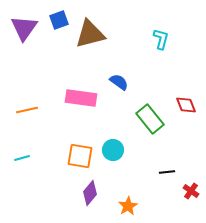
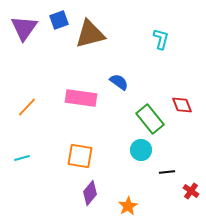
red diamond: moved 4 px left
orange line: moved 3 px up; rotated 35 degrees counterclockwise
cyan circle: moved 28 px right
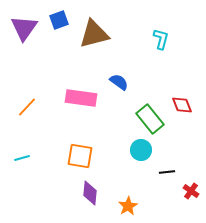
brown triangle: moved 4 px right
purple diamond: rotated 35 degrees counterclockwise
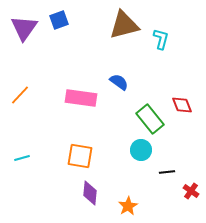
brown triangle: moved 30 px right, 9 px up
orange line: moved 7 px left, 12 px up
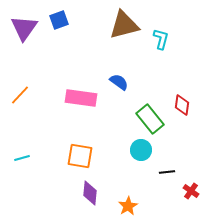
red diamond: rotated 30 degrees clockwise
